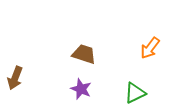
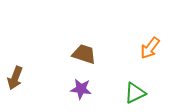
purple star: rotated 15 degrees counterclockwise
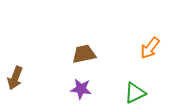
brown trapezoid: rotated 30 degrees counterclockwise
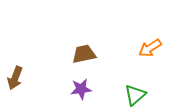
orange arrow: rotated 20 degrees clockwise
purple star: rotated 15 degrees counterclockwise
green triangle: moved 2 px down; rotated 15 degrees counterclockwise
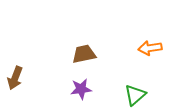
orange arrow: rotated 25 degrees clockwise
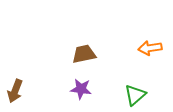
brown arrow: moved 13 px down
purple star: rotated 15 degrees clockwise
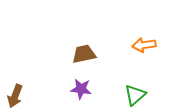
orange arrow: moved 6 px left, 3 px up
brown arrow: moved 5 px down
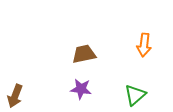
orange arrow: rotated 75 degrees counterclockwise
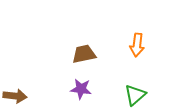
orange arrow: moved 7 px left
brown arrow: rotated 105 degrees counterclockwise
